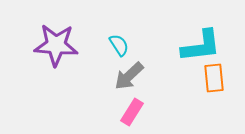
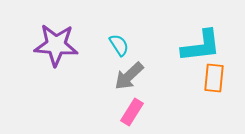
orange rectangle: rotated 12 degrees clockwise
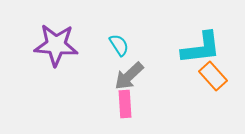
cyan L-shape: moved 2 px down
orange rectangle: moved 1 px left, 2 px up; rotated 48 degrees counterclockwise
pink rectangle: moved 7 px left, 8 px up; rotated 36 degrees counterclockwise
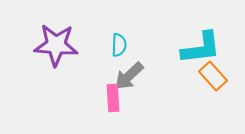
cyan semicircle: rotated 35 degrees clockwise
pink rectangle: moved 12 px left, 6 px up
